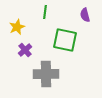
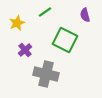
green line: rotated 48 degrees clockwise
yellow star: moved 4 px up
green square: rotated 15 degrees clockwise
gray cross: rotated 15 degrees clockwise
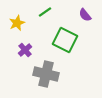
purple semicircle: rotated 24 degrees counterclockwise
